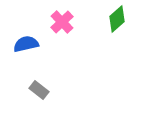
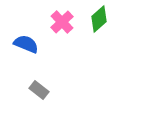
green diamond: moved 18 px left
blue semicircle: rotated 35 degrees clockwise
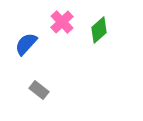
green diamond: moved 11 px down
blue semicircle: rotated 70 degrees counterclockwise
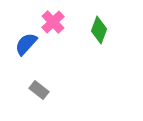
pink cross: moved 9 px left
green diamond: rotated 28 degrees counterclockwise
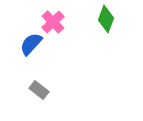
green diamond: moved 7 px right, 11 px up
blue semicircle: moved 5 px right
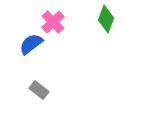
blue semicircle: rotated 10 degrees clockwise
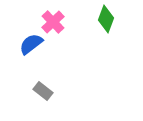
gray rectangle: moved 4 px right, 1 px down
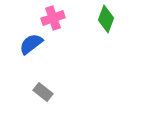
pink cross: moved 4 px up; rotated 25 degrees clockwise
gray rectangle: moved 1 px down
